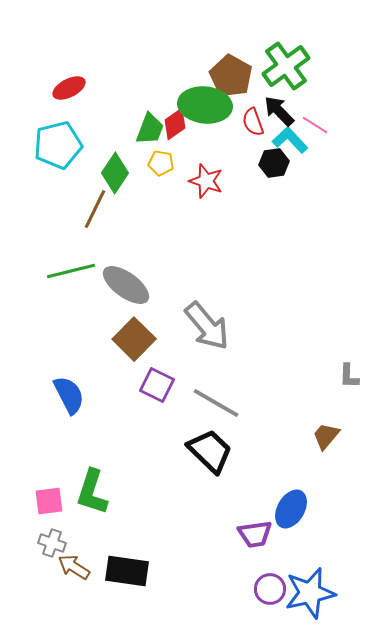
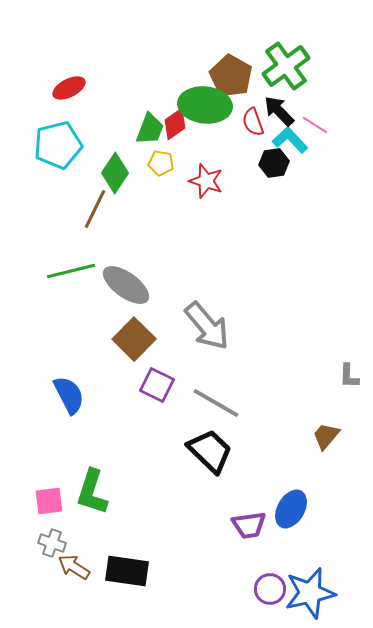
purple trapezoid: moved 6 px left, 9 px up
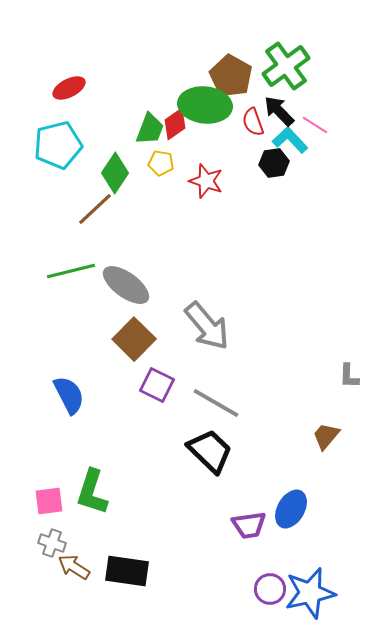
brown line: rotated 21 degrees clockwise
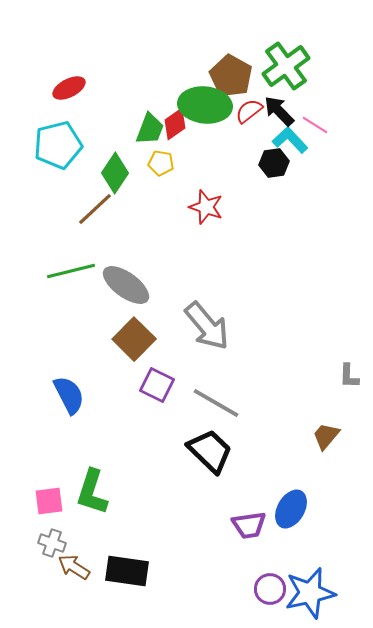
red semicircle: moved 4 px left, 11 px up; rotated 72 degrees clockwise
red star: moved 26 px down
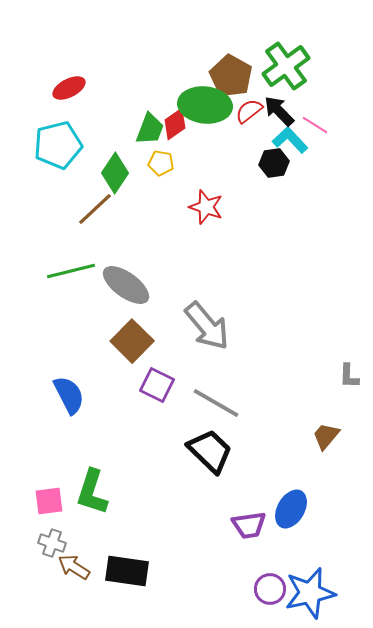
brown square: moved 2 px left, 2 px down
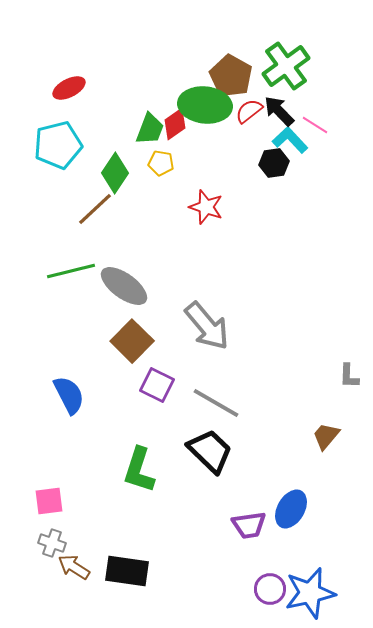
gray ellipse: moved 2 px left, 1 px down
green L-shape: moved 47 px right, 22 px up
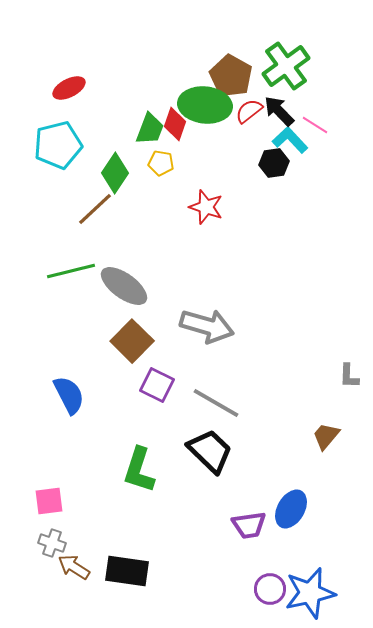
red diamond: rotated 36 degrees counterclockwise
gray arrow: rotated 34 degrees counterclockwise
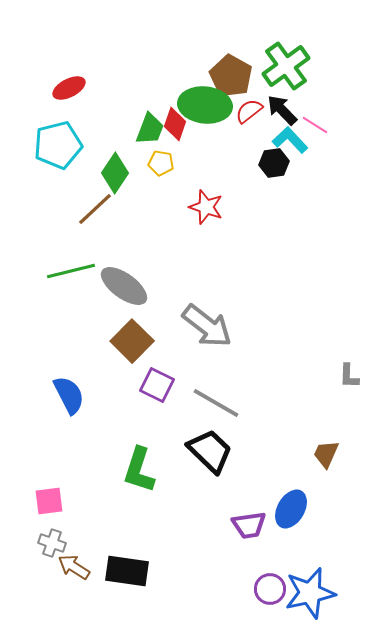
black arrow: moved 3 px right, 1 px up
gray arrow: rotated 22 degrees clockwise
brown trapezoid: moved 18 px down; rotated 16 degrees counterclockwise
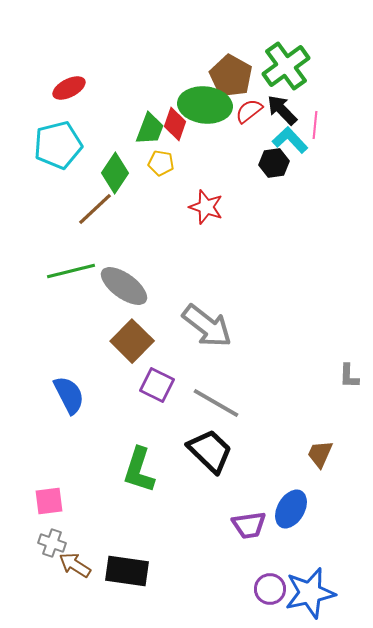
pink line: rotated 64 degrees clockwise
brown trapezoid: moved 6 px left
brown arrow: moved 1 px right, 2 px up
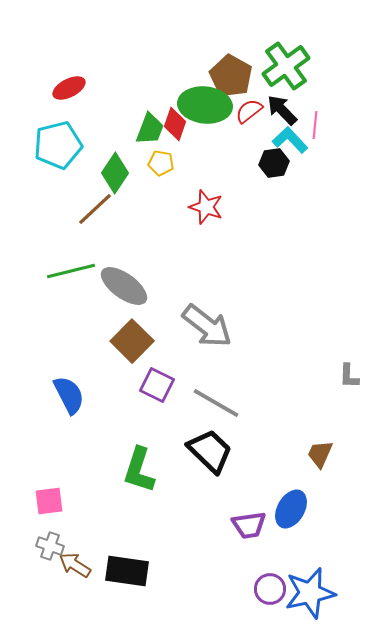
gray cross: moved 2 px left, 3 px down
